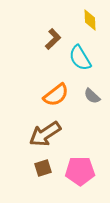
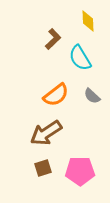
yellow diamond: moved 2 px left, 1 px down
brown arrow: moved 1 px right, 1 px up
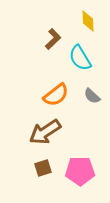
brown arrow: moved 1 px left, 1 px up
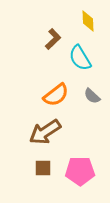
brown square: rotated 18 degrees clockwise
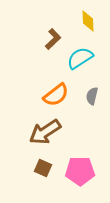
cyan semicircle: rotated 88 degrees clockwise
gray semicircle: rotated 60 degrees clockwise
brown square: rotated 24 degrees clockwise
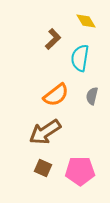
yellow diamond: moved 2 px left; rotated 30 degrees counterclockwise
cyan semicircle: rotated 48 degrees counterclockwise
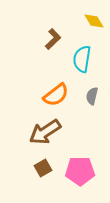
yellow diamond: moved 8 px right
cyan semicircle: moved 2 px right, 1 px down
brown square: rotated 36 degrees clockwise
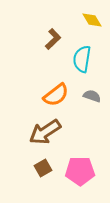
yellow diamond: moved 2 px left, 1 px up
gray semicircle: rotated 96 degrees clockwise
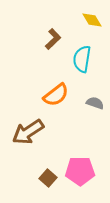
gray semicircle: moved 3 px right, 7 px down
brown arrow: moved 17 px left
brown square: moved 5 px right, 10 px down; rotated 18 degrees counterclockwise
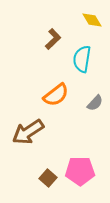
gray semicircle: rotated 114 degrees clockwise
